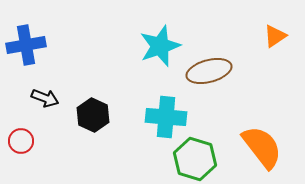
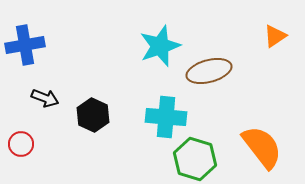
blue cross: moved 1 px left
red circle: moved 3 px down
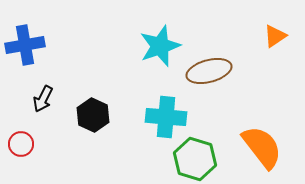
black arrow: moved 2 px left, 1 px down; rotated 96 degrees clockwise
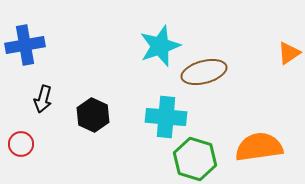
orange triangle: moved 14 px right, 17 px down
brown ellipse: moved 5 px left, 1 px down
black arrow: rotated 12 degrees counterclockwise
orange semicircle: moved 3 px left; rotated 60 degrees counterclockwise
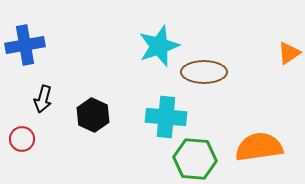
cyan star: moved 1 px left
brown ellipse: rotated 15 degrees clockwise
red circle: moved 1 px right, 5 px up
green hexagon: rotated 12 degrees counterclockwise
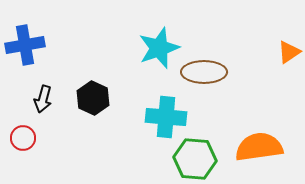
cyan star: moved 2 px down
orange triangle: moved 1 px up
black hexagon: moved 17 px up
red circle: moved 1 px right, 1 px up
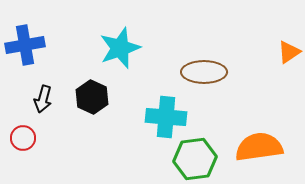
cyan star: moved 39 px left
black hexagon: moved 1 px left, 1 px up
green hexagon: rotated 12 degrees counterclockwise
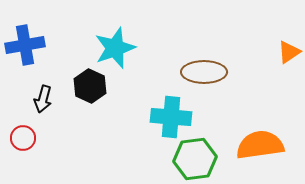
cyan star: moved 5 px left
black hexagon: moved 2 px left, 11 px up
cyan cross: moved 5 px right
orange semicircle: moved 1 px right, 2 px up
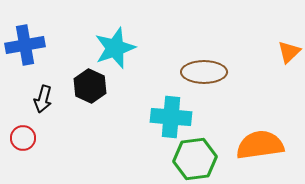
orange triangle: rotated 10 degrees counterclockwise
